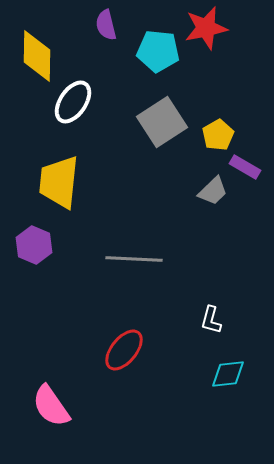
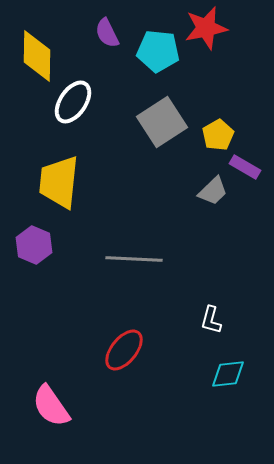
purple semicircle: moved 1 px right, 8 px down; rotated 12 degrees counterclockwise
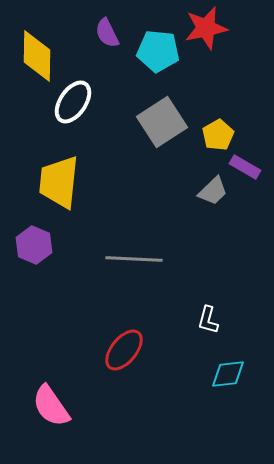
white L-shape: moved 3 px left
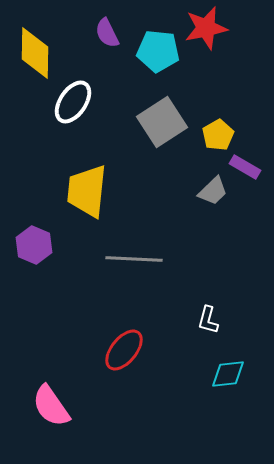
yellow diamond: moved 2 px left, 3 px up
yellow trapezoid: moved 28 px right, 9 px down
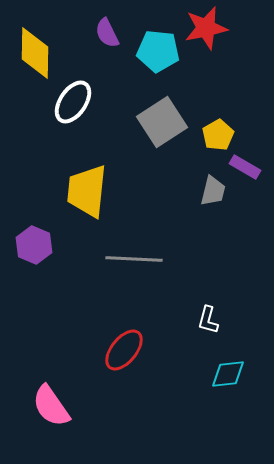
gray trapezoid: rotated 32 degrees counterclockwise
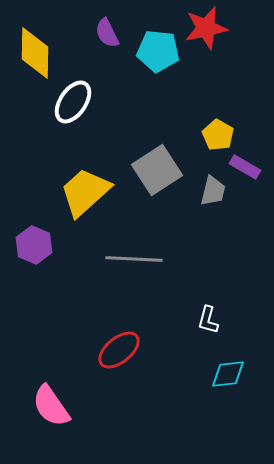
gray square: moved 5 px left, 48 px down
yellow pentagon: rotated 12 degrees counterclockwise
yellow trapezoid: moved 2 px left, 1 px down; rotated 42 degrees clockwise
red ellipse: moved 5 px left; rotated 12 degrees clockwise
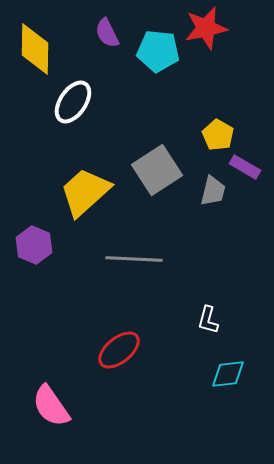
yellow diamond: moved 4 px up
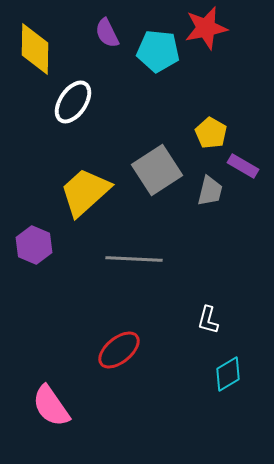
yellow pentagon: moved 7 px left, 2 px up
purple rectangle: moved 2 px left, 1 px up
gray trapezoid: moved 3 px left
cyan diamond: rotated 24 degrees counterclockwise
